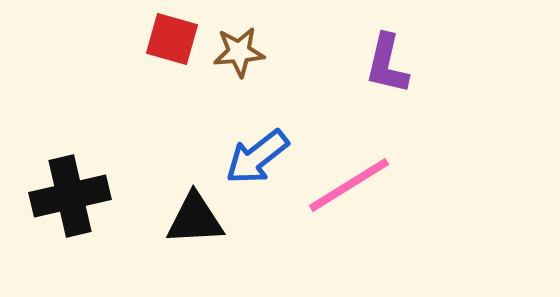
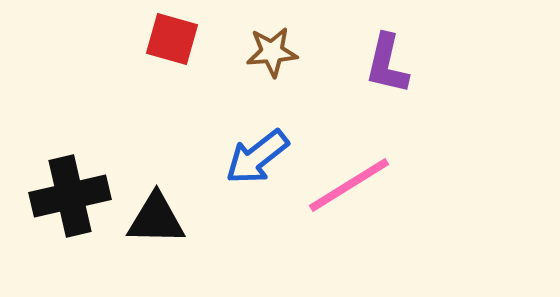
brown star: moved 33 px right
black triangle: moved 39 px left; rotated 4 degrees clockwise
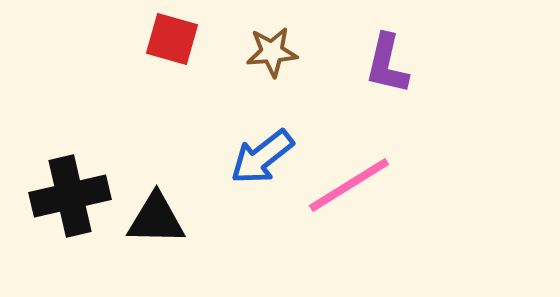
blue arrow: moved 5 px right
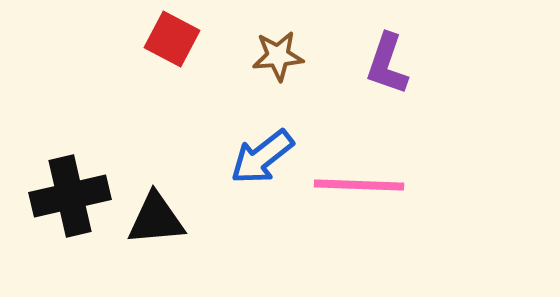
red square: rotated 12 degrees clockwise
brown star: moved 6 px right, 4 px down
purple L-shape: rotated 6 degrees clockwise
pink line: moved 10 px right; rotated 34 degrees clockwise
black triangle: rotated 6 degrees counterclockwise
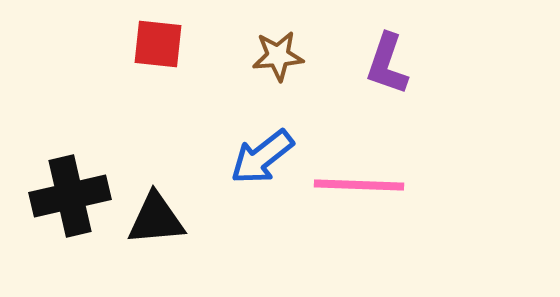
red square: moved 14 px left, 5 px down; rotated 22 degrees counterclockwise
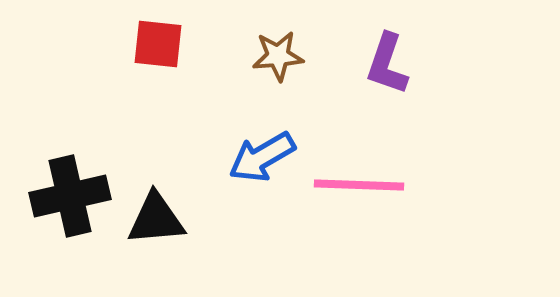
blue arrow: rotated 8 degrees clockwise
